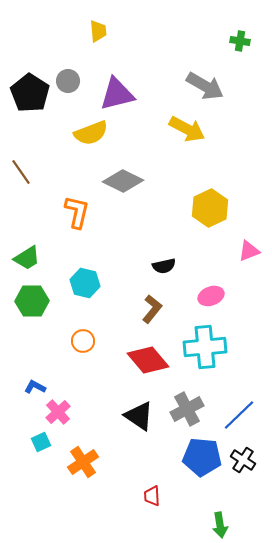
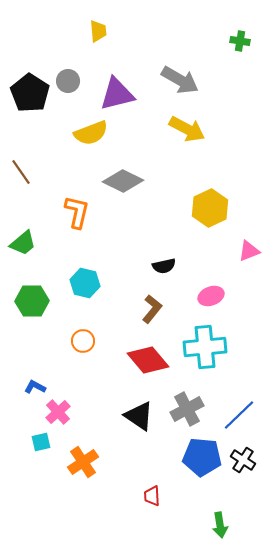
gray arrow: moved 25 px left, 6 px up
green trapezoid: moved 4 px left, 15 px up; rotated 8 degrees counterclockwise
cyan square: rotated 12 degrees clockwise
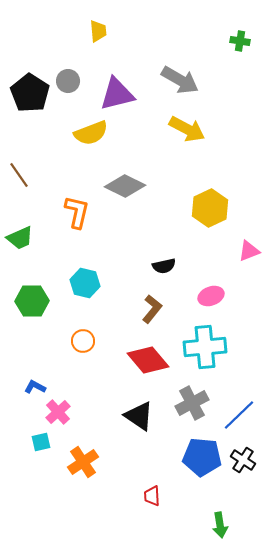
brown line: moved 2 px left, 3 px down
gray diamond: moved 2 px right, 5 px down
green trapezoid: moved 3 px left, 5 px up; rotated 16 degrees clockwise
gray cross: moved 5 px right, 6 px up
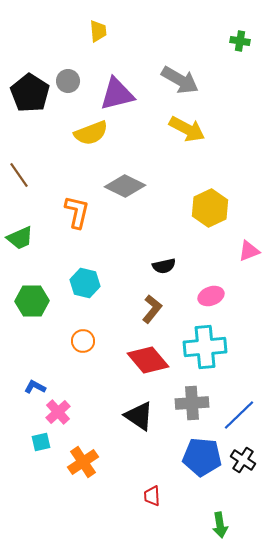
gray cross: rotated 24 degrees clockwise
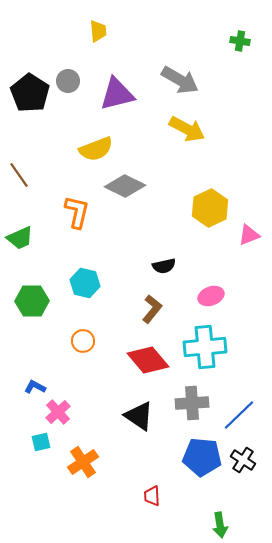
yellow semicircle: moved 5 px right, 16 px down
pink triangle: moved 16 px up
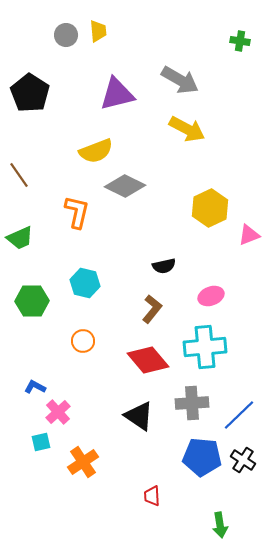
gray circle: moved 2 px left, 46 px up
yellow semicircle: moved 2 px down
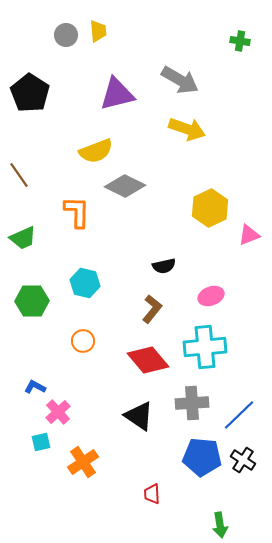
yellow arrow: rotated 9 degrees counterclockwise
orange L-shape: rotated 12 degrees counterclockwise
green trapezoid: moved 3 px right
red trapezoid: moved 2 px up
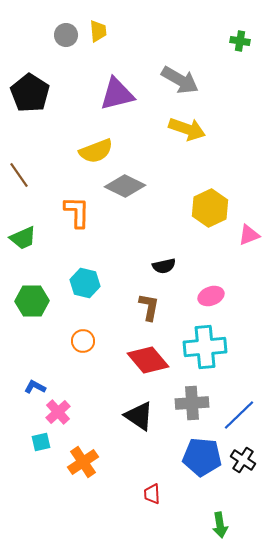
brown L-shape: moved 3 px left, 2 px up; rotated 28 degrees counterclockwise
